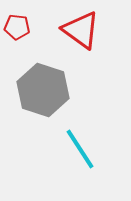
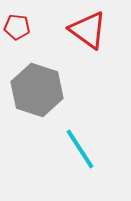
red triangle: moved 7 px right
gray hexagon: moved 6 px left
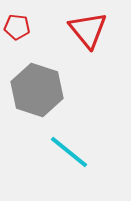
red triangle: rotated 15 degrees clockwise
cyan line: moved 11 px left, 3 px down; rotated 18 degrees counterclockwise
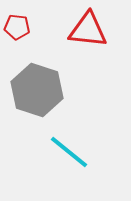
red triangle: rotated 45 degrees counterclockwise
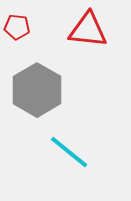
gray hexagon: rotated 12 degrees clockwise
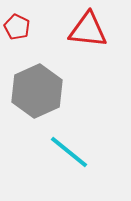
red pentagon: rotated 20 degrees clockwise
gray hexagon: moved 1 px down; rotated 6 degrees clockwise
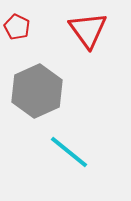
red triangle: rotated 48 degrees clockwise
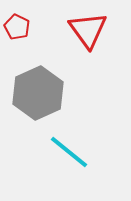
gray hexagon: moved 1 px right, 2 px down
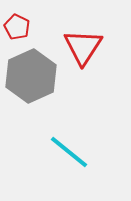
red triangle: moved 5 px left, 17 px down; rotated 9 degrees clockwise
gray hexagon: moved 7 px left, 17 px up
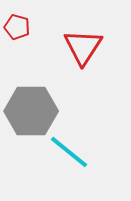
red pentagon: rotated 10 degrees counterclockwise
gray hexagon: moved 35 px down; rotated 24 degrees clockwise
